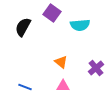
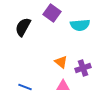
purple cross: moved 13 px left; rotated 21 degrees clockwise
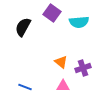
cyan semicircle: moved 1 px left, 3 px up
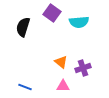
black semicircle: rotated 12 degrees counterclockwise
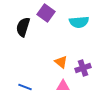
purple square: moved 6 px left
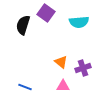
black semicircle: moved 2 px up
